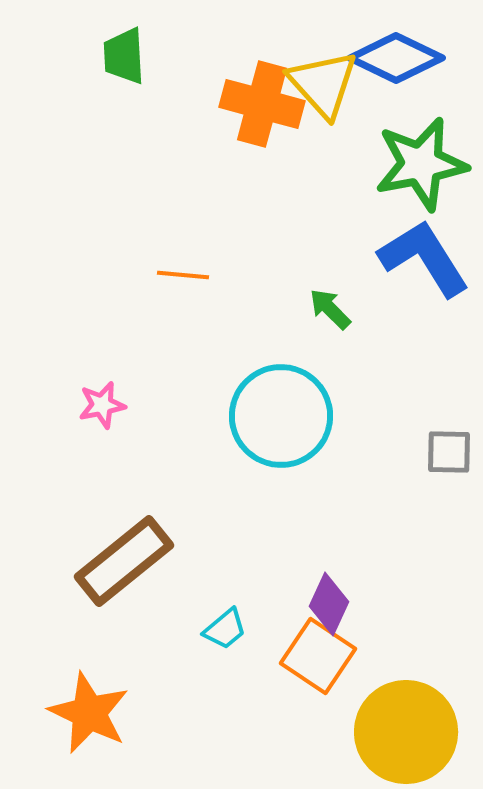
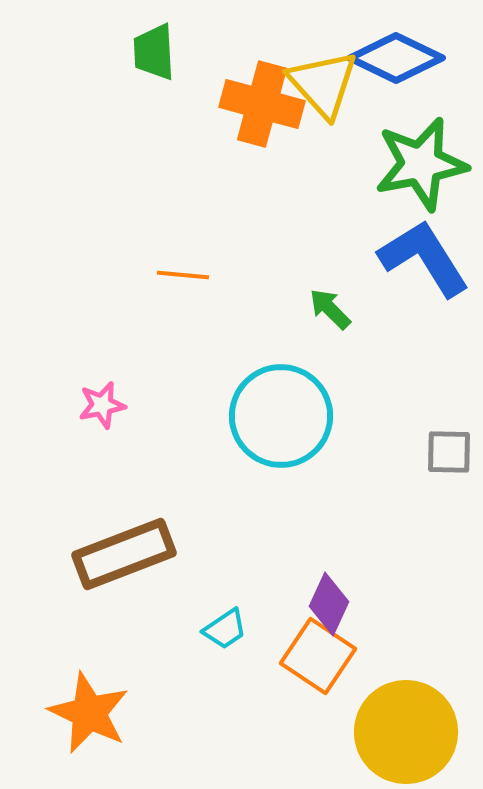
green trapezoid: moved 30 px right, 4 px up
brown rectangle: moved 7 px up; rotated 18 degrees clockwise
cyan trapezoid: rotated 6 degrees clockwise
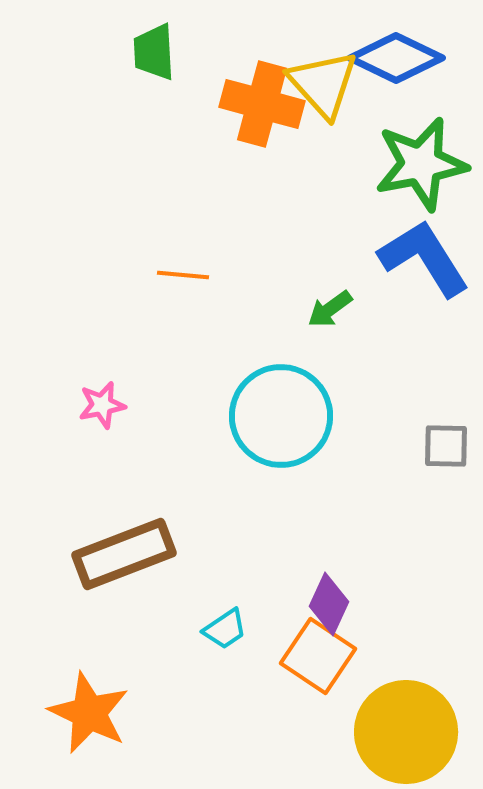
green arrow: rotated 81 degrees counterclockwise
gray square: moved 3 px left, 6 px up
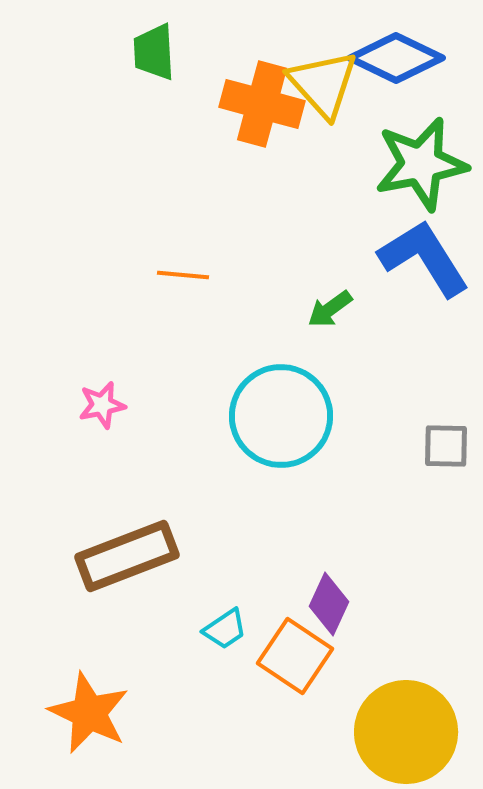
brown rectangle: moved 3 px right, 2 px down
orange square: moved 23 px left
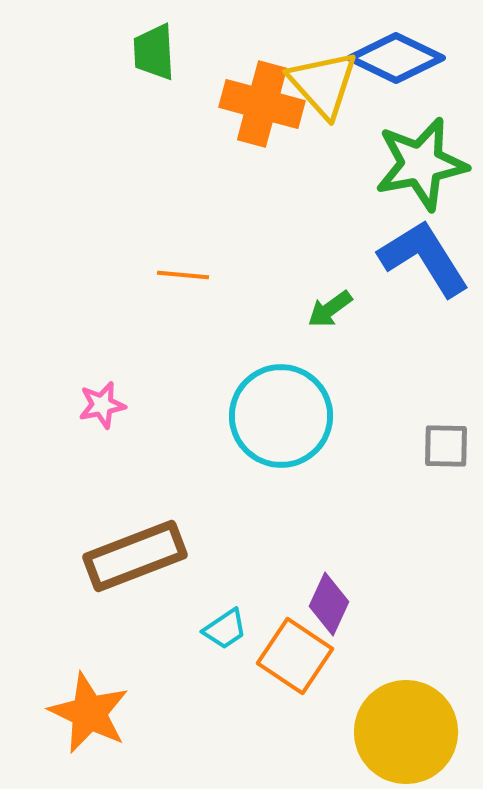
brown rectangle: moved 8 px right
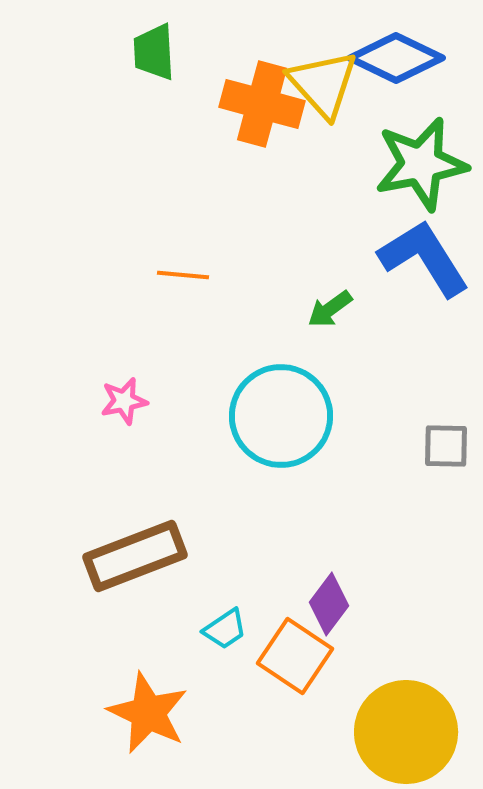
pink star: moved 22 px right, 4 px up
purple diamond: rotated 12 degrees clockwise
orange star: moved 59 px right
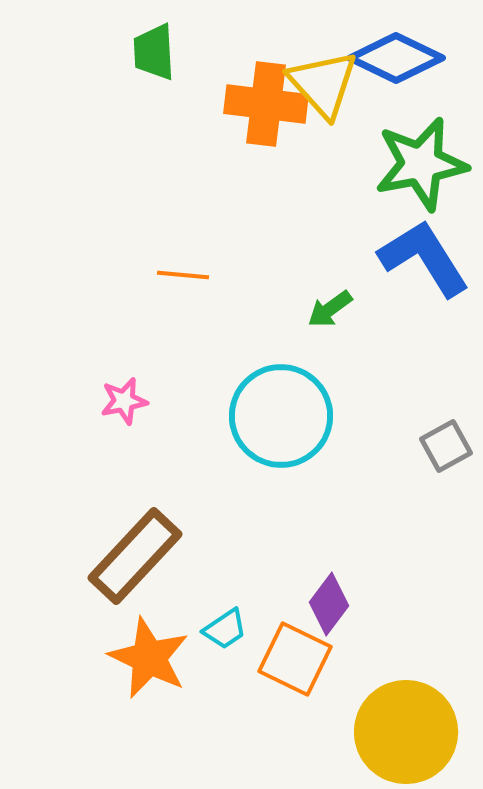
orange cross: moved 4 px right; rotated 8 degrees counterclockwise
gray square: rotated 30 degrees counterclockwise
brown rectangle: rotated 26 degrees counterclockwise
orange square: moved 3 px down; rotated 8 degrees counterclockwise
orange star: moved 1 px right, 55 px up
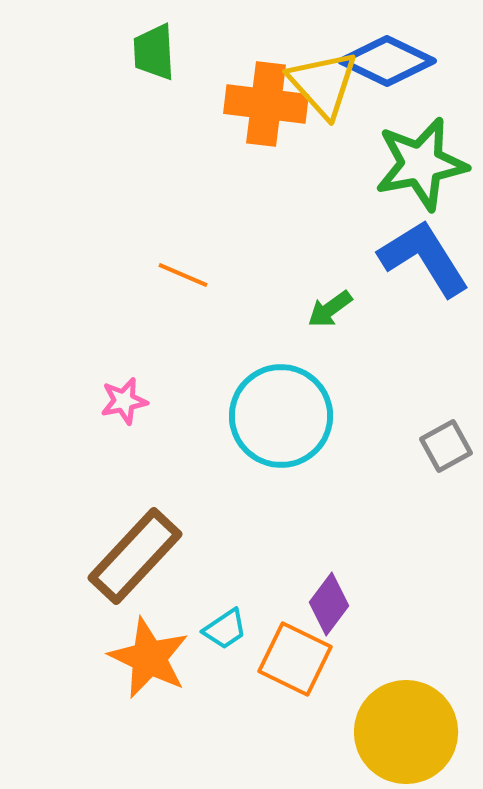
blue diamond: moved 9 px left, 3 px down
orange line: rotated 18 degrees clockwise
